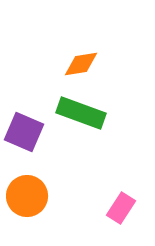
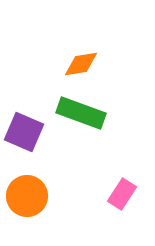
pink rectangle: moved 1 px right, 14 px up
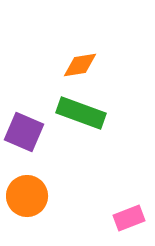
orange diamond: moved 1 px left, 1 px down
pink rectangle: moved 7 px right, 24 px down; rotated 36 degrees clockwise
